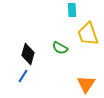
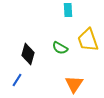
cyan rectangle: moved 4 px left
yellow trapezoid: moved 6 px down
blue line: moved 6 px left, 4 px down
orange triangle: moved 12 px left
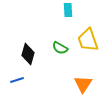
blue line: rotated 40 degrees clockwise
orange triangle: moved 9 px right
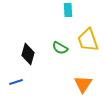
blue line: moved 1 px left, 2 px down
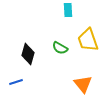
orange triangle: rotated 12 degrees counterclockwise
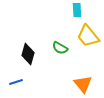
cyan rectangle: moved 9 px right
yellow trapezoid: moved 4 px up; rotated 20 degrees counterclockwise
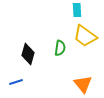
yellow trapezoid: moved 3 px left; rotated 15 degrees counterclockwise
green semicircle: rotated 112 degrees counterclockwise
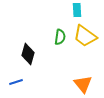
green semicircle: moved 11 px up
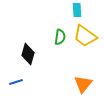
orange triangle: rotated 18 degrees clockwise
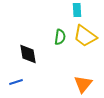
black diamond: rotated 25 degrees counterclockwise
